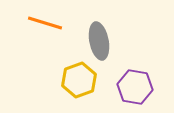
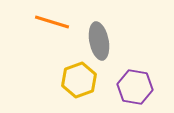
orange line: moved 7 px right, 1 px up
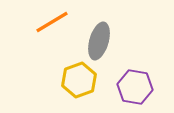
orange line: rotated 48 degrees counterclockwise
gray ellipse: rotated 27 degrees clockwise
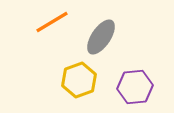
gray ellipse: moved 2 px right, 4 px up; rotated 18 degrees clockwise
purple hexagon: rotated 16 degrees counterclockwise
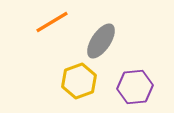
gray ellipse: moved 4 px down
yellow hexagon: moved 1 px down
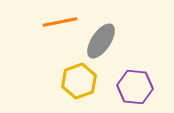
orange line: moved 8 px right; rotated 20 degrees clockwise
purple hexagon: rotated 12 degrees clockwise
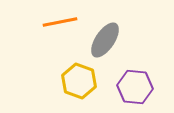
gray ellipse: moved 4 px right, 1 px up
yellow hexagon: rotated 20 degrees counterclockwise
